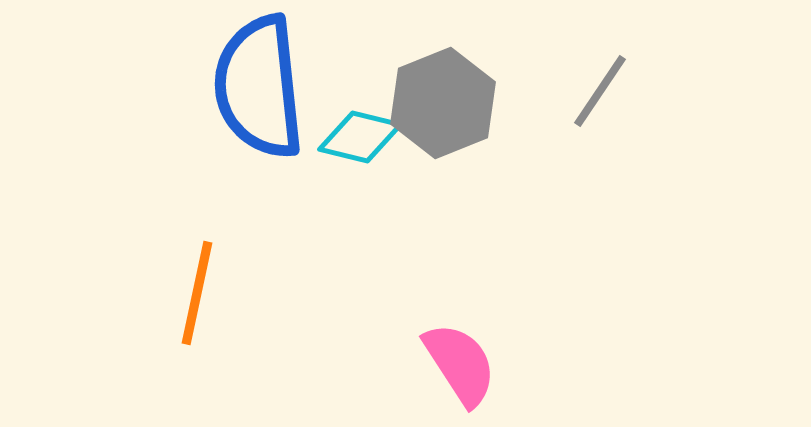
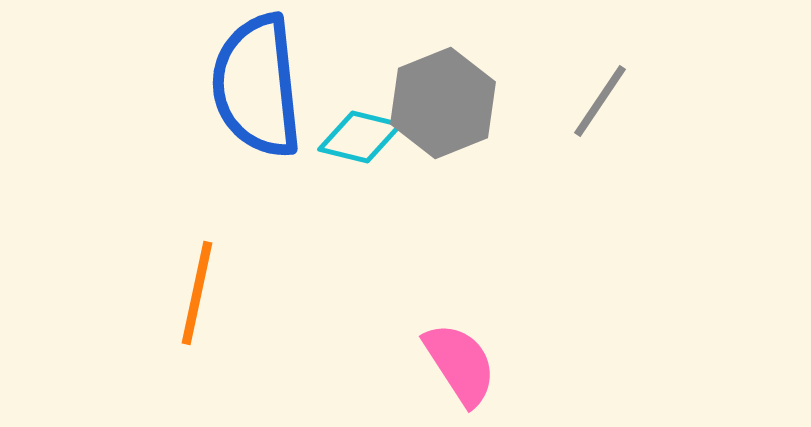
blue semicircle: moved 2 px left, 1 px up
gray line: moved 10 px down
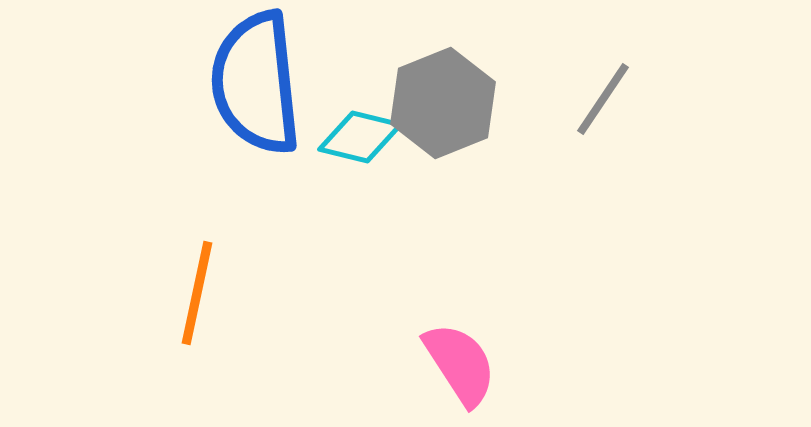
blue semicircle: moved 1 px left, 3 px up
gray line: moved 3 px right, 2 px up
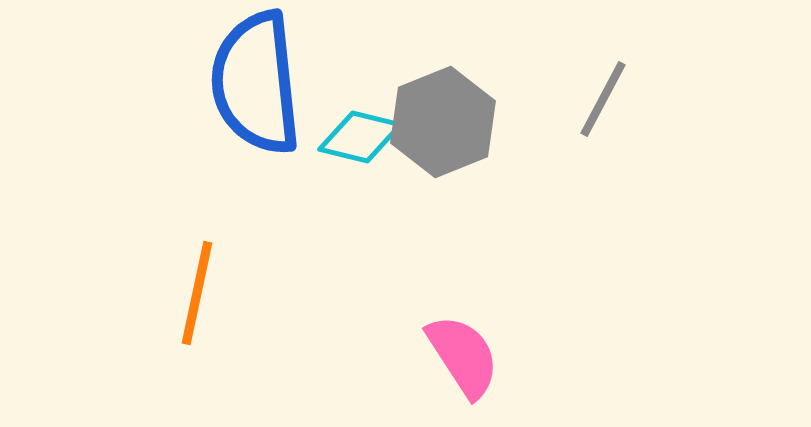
gray line: rotated 6 degrees counterclockwise
gray hexagon: moved 19 px down
pink semicircle: moved 3 px right, 8 px up
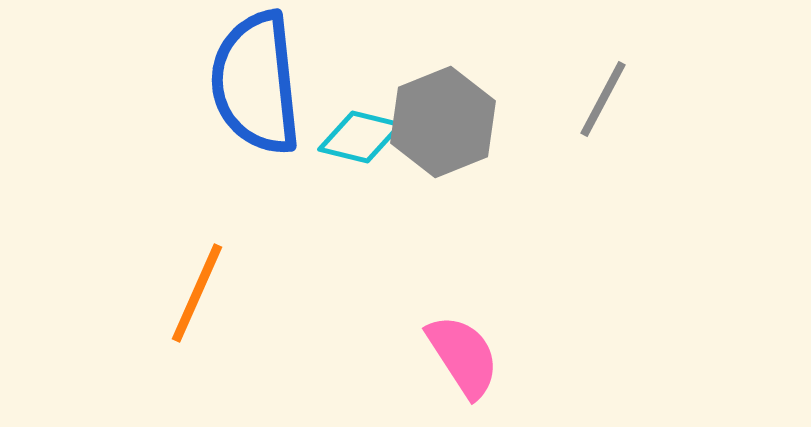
orange line: rotated 12 degrees clockwise
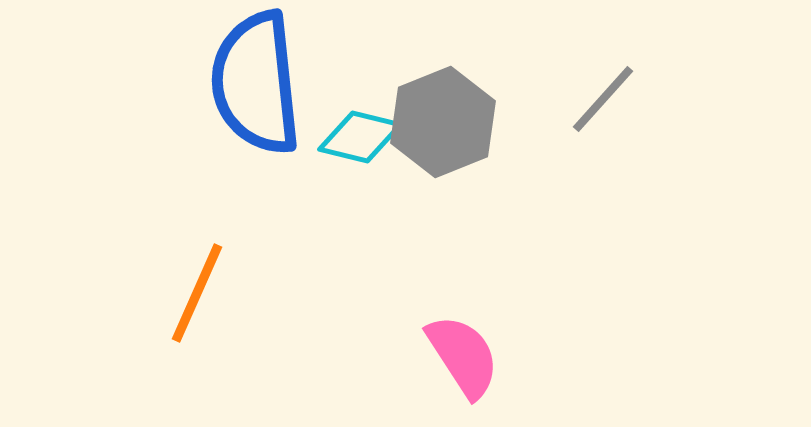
gray line: rotated 14 degrees clockwise
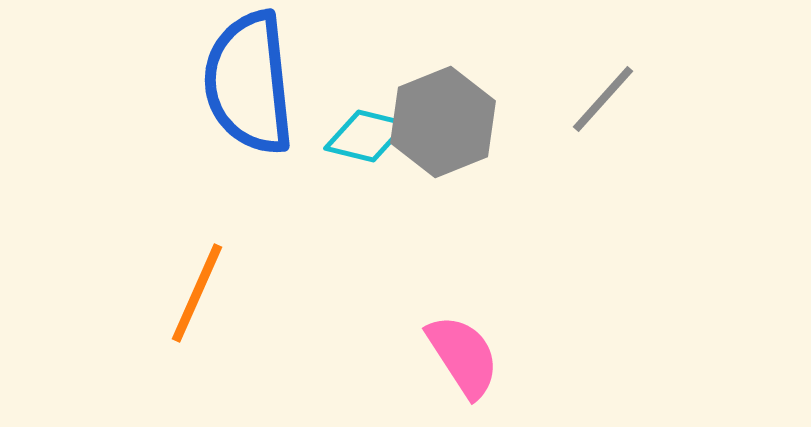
blue semicircle: moved 7 px left
cyan diamond: moved 6 px right, 1 px up
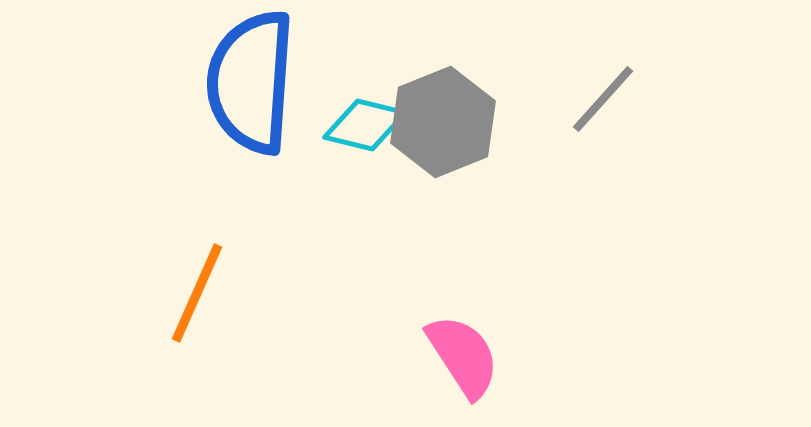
blue semicircle: moved 2 px right, 1 px up; rotated 10 degrees clockwise
cyan diamond: moved 1 px left, 11 px up
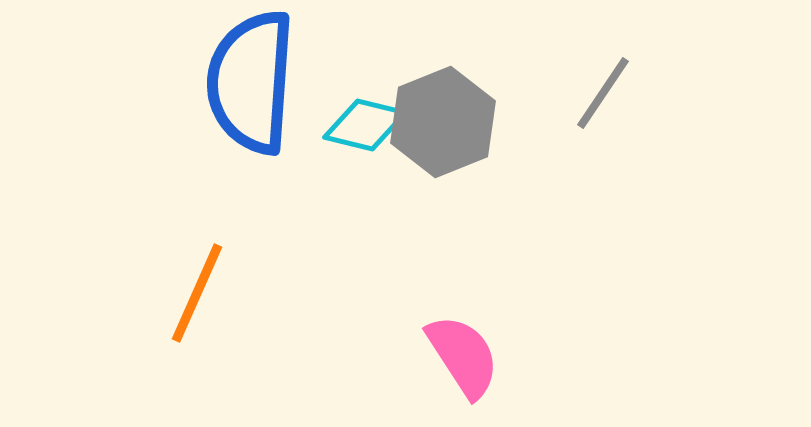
gray line: moved 6 px up; rotated 8 degrees counterclockwise
